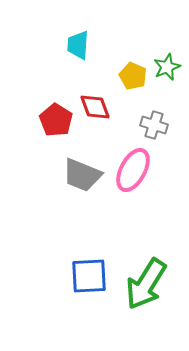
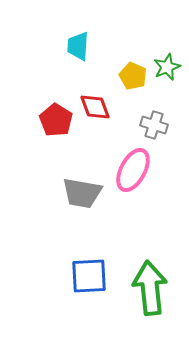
cyan trapezoid: moved 1 px down
gray trapezoid: moved 18 px down; rotated 12 degrees counterclockwise
green arrow: moved 4 px right, 4 px down; rotated 142 degrees clockwise
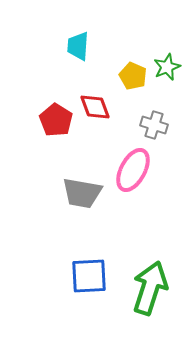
green arrow: rotated 24 degrees clockwise
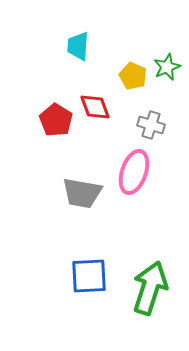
gray cross: moved 3 px left
pink ellipse: moved 1 px right, 2 px down; rotated 9 degrees counterclockwise
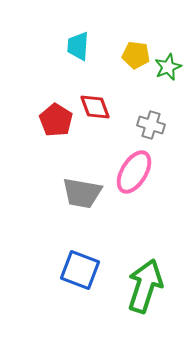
green star: moved 1 px right
yellow pentagon: moved 3 px right, 21 px up; rotated 16 degrees counterclockwise
pink ellipse: rotated 12 degrees clockwise
blue square: moved 9 px left, 6 px up; rotated 24 degrees clockwise
green arrow: moved 5 px left, 2 px up
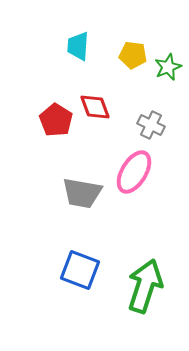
yellow pentagon: moved 3 px left
gray cross: rotated 8 degrees clockwise
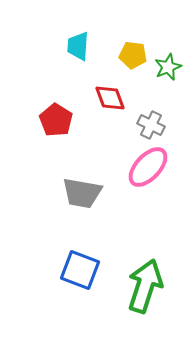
red diamond: moved 15 px right, 9 px up
pink ellipse: moved 14 px right, 5 px up; rotated 12 degrees clockwise
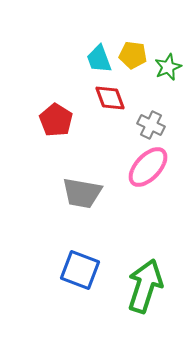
cyan trapezoid: moved 21 px right, 13 px down; rotated 24 degrees counterclockwise
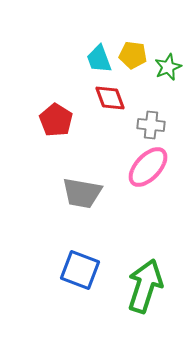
gray cross: rotated 20 degrees counterclockwise
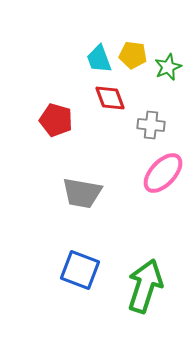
red pentagon: rotated 16 degrees counterclockwise
pink ellipse: moved 15 px right, 6 px down
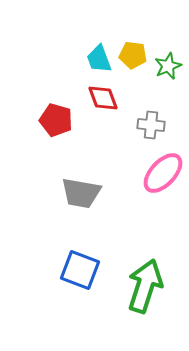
green star: moved 1 px up
red diamond: moved 7 px left
gray trapezoid: moved 1 px left
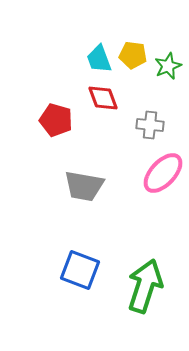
gray cross: moved 1 px left
gray trapezoid: moved 3 px right, 7 px up
